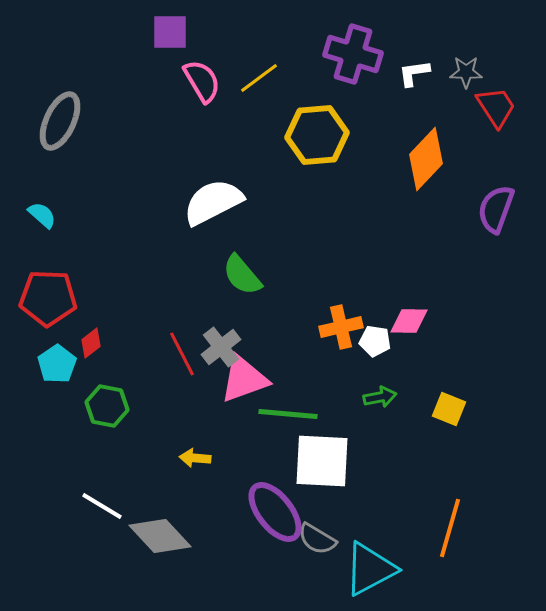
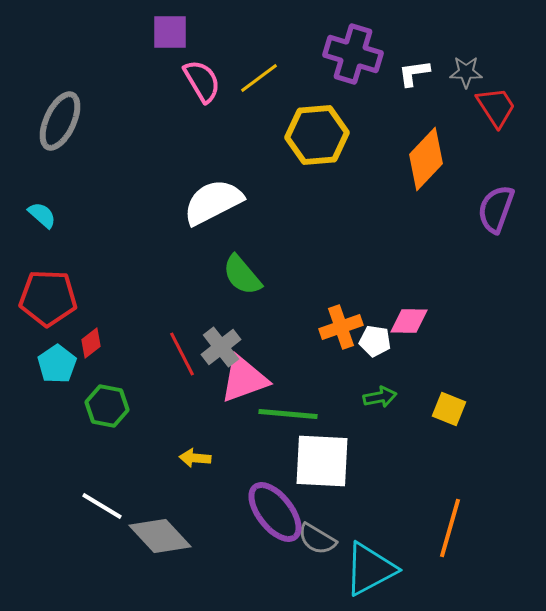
orange cross: rotated 6 degrees counterclockwise
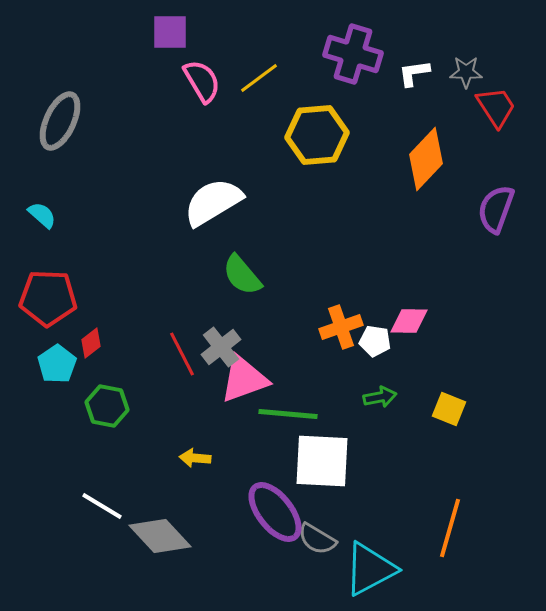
white semicircle: rotated 4 degrees counterclockwise
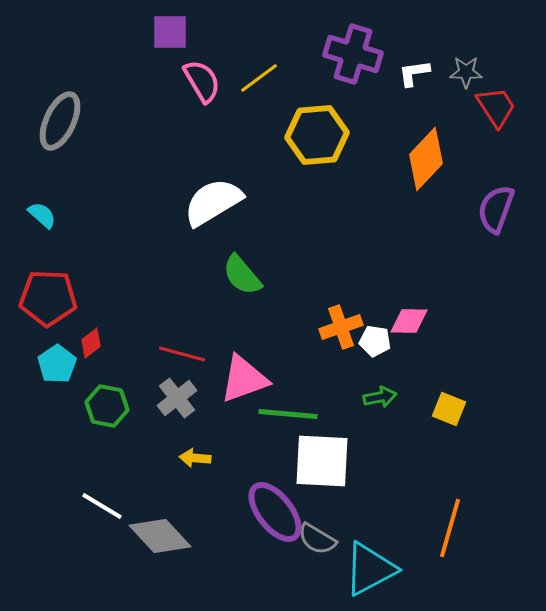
gray cross: moved 44 px left, 51 px down
red line: rotated 48 degrees counterclockwise
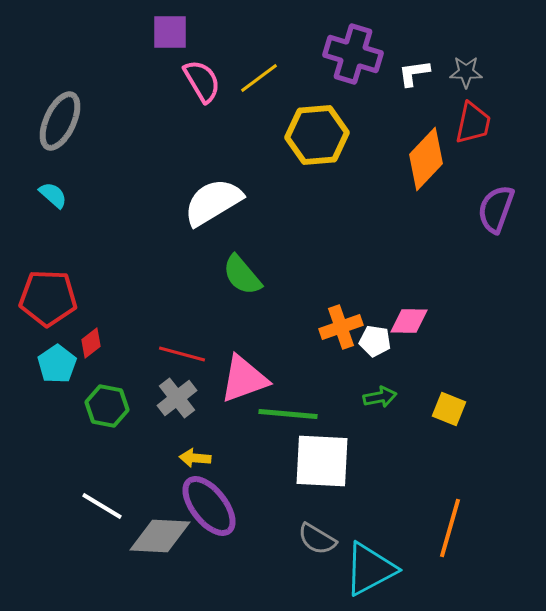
red trapezoid: moved 23 px left, 16 px down; rotated 45 degrees clockwise
cyan semicircle: moved 11 px right, 20 px up
purple ellipse: moved 66 px left, 6 px up
gray diamond: rotated 44 degrees counterclockwise
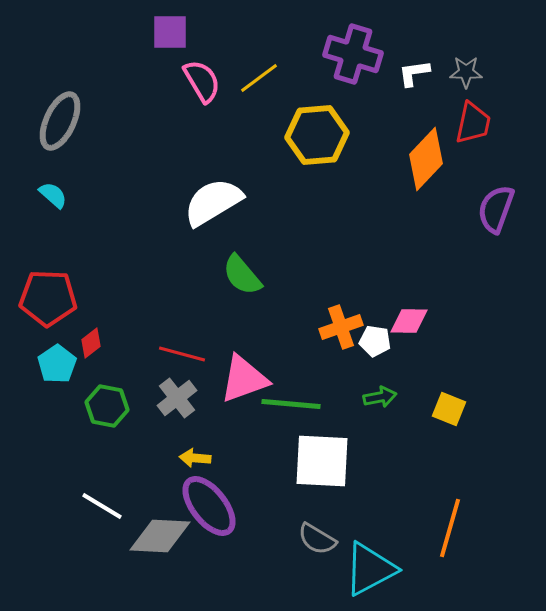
green line: moved 3 px right, 10 px up
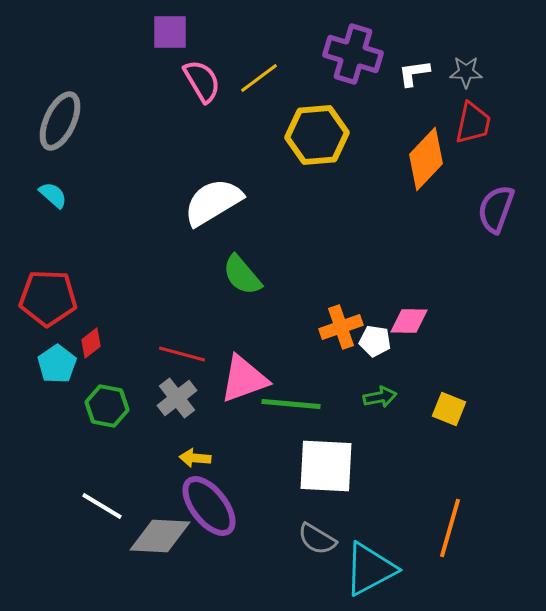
white square: moved 4 px right, 5 px down
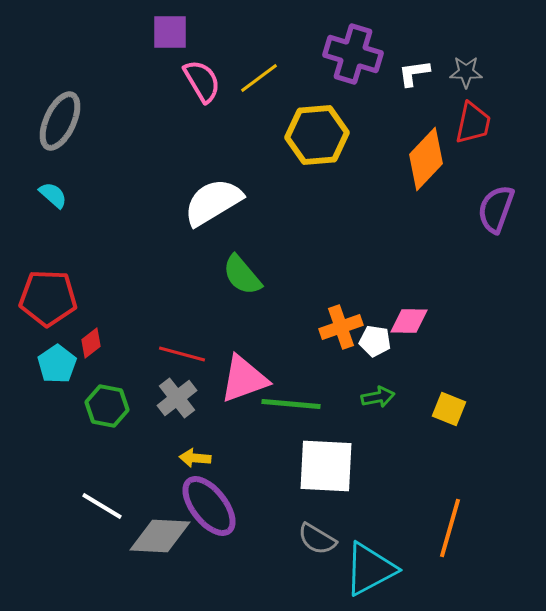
green arrow: moved 2 px left
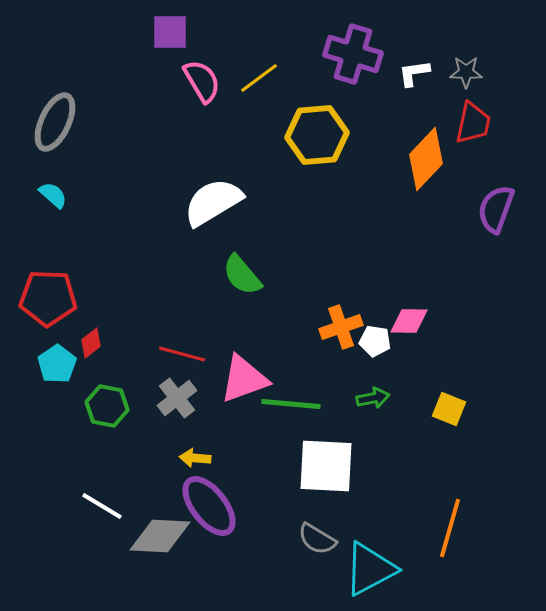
gray ellipse: moved 5 px left, 1 px down
green arrow: moved 5 px left, 1 px down
